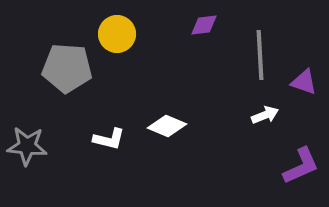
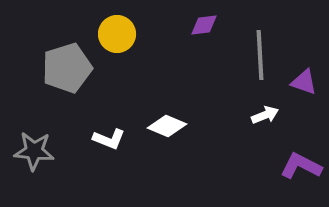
gray pentagon: rotated 21 degrees counterclockwise
white L-shape: rotated 8 degrees clockwise
gray star: moved 7 px right, 5 px down
purple L-shape: rotated 129 degrees counterclockwise
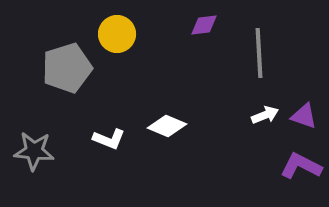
gray line: moved 1 px left, 2 px up
purple triangle: moved 34 px down
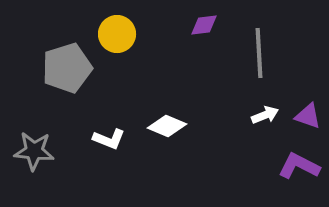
purple triangle: moved 4 px right
purple L-shape: moved 2 px left
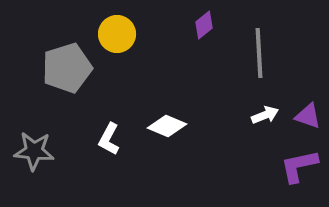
purple diamond: rotated 32 degrees counterclockwise
white L-shape: rotated 96 degrees clockwise
purple L-shape: rotated 39 degrees counterclockwise
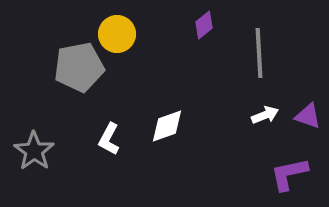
gray pentagon: moved 12 px right, 1 px up; rotated 6 degrees clockwise
white diamond: rotated 42 degrees counterclockwise
gray star: rotated 30 degrees clockwise
purple L-shape: moved 10 px left, 8 px down
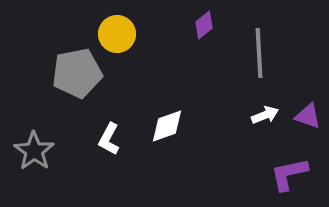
gray pentagon: moved 2 px left, 6 px down
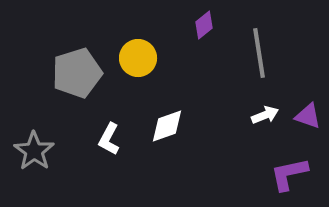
yellow circle: moved 21 px right, 24 px down
gray line: rotated 6 degrees counterclockwise
gray pentagon: rotated 6 degrees counterclockwise
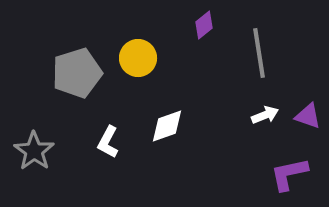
white L-shape: moved 1 px left, 3 px down
